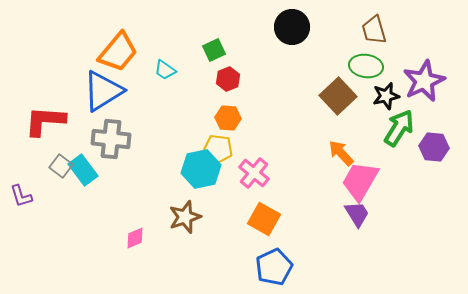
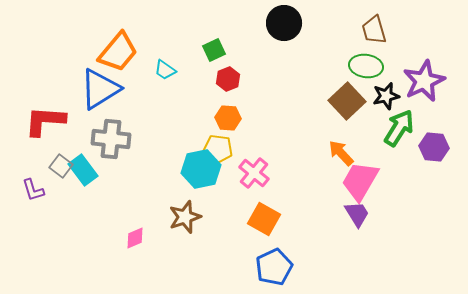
black circle: moved 8 px left, 4 px up
blue triangle: moved 3 px left, 2 px up
brown square: moved 9 px right, 5 px down
purple L-shape: moved 12 px right, 6 px up
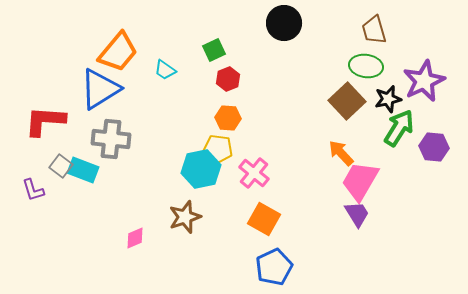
black star: moved 2 px right, 3 px down
cyan rectangle: rotated 32 degrees counterclockwise
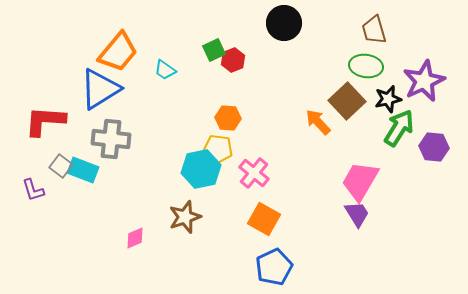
red hexagon: moved 5 px right, 19 px up
orange arrow: moved 23 px left, 31 px up
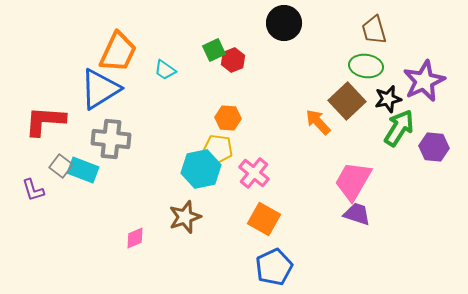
orange trapezoid: rotated 15 degrees counterclockwise
pink trapezoid: moved 7 px left
purple trapezoid: rotated 40 degrees counterclockwise
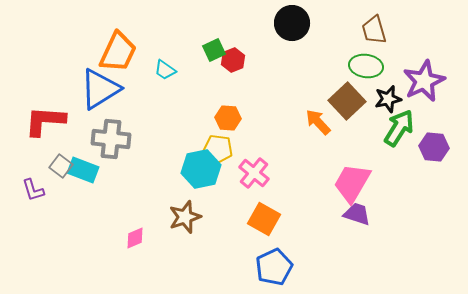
black circle: moved 8 px right
pink trapezoid: moved 1 px left, 2 px down
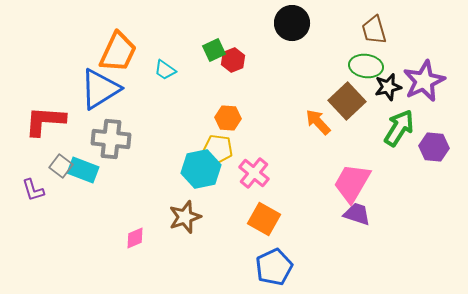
black star: moved 12 px up
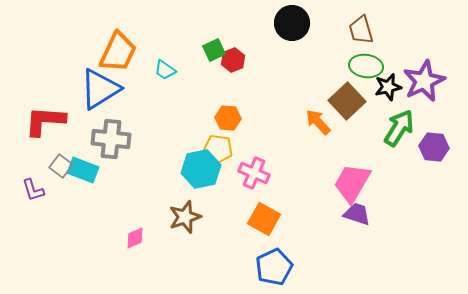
brown trapezoid: moved 13 px left
pink cross: rotated 16 degrees counterclockwise
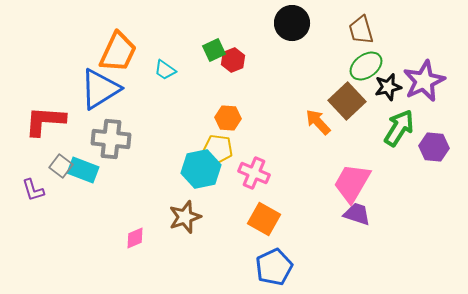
green ellipse: rotated 44 degrees counterclockwise
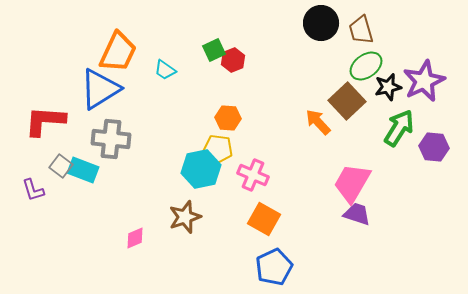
black circle: moved 29 px right
pink cross: moved 1 px left, 2 px down
